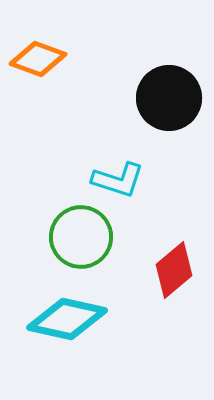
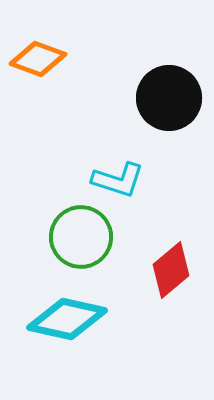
red diamond: moved 3 px left
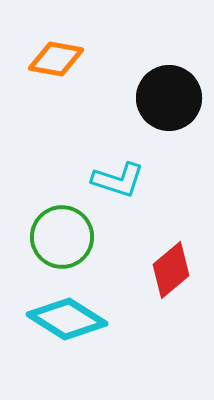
orange diamond: moved 18 px right; rotated 10 degrees counterclockwise
green circle: moved 19 px left
cyan diamond: rotated 20 degrees clockwise
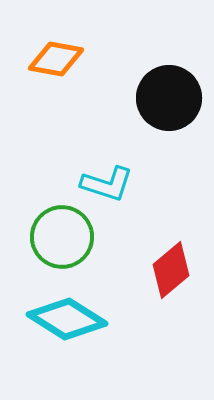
cyan L-shape: moved 11 px left, 4 px down
